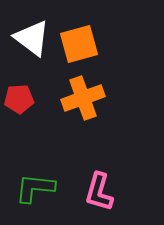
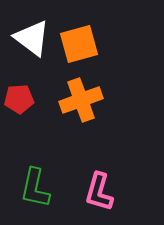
orange cross: moved 2 px left, 2 px down
green L-shape: rotated 84 degrees counterclockwise
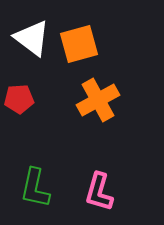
orange cross: moved 17 px right; rotated 9 degrees counterclockwise
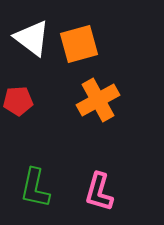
red pentagon: moved 1 px left, 2 px down
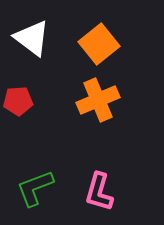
orange square: moved 20 px right; rotated 24 degrees counterclockwise
orange cross: rotated 6 degrees clockwise
green L-shape: rotated 57 degrees clockwise
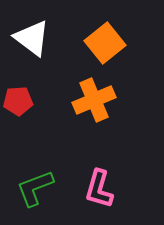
orange square: moved 6 px right, 1 px up
orange cross: moved 4 px left
pink L-shape: moved 3 px up
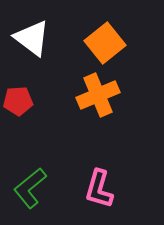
orange cross: moved 4 px right, 5 px up
green L-shape: moved 5 px left; rotated 18 degrees counterclockwise
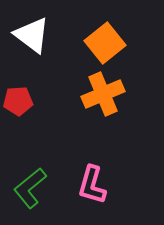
white triangle: moved 3 px up
orange cross: moved 5 px right, 1 px up
pink L-shape: moved 7 px left, 4 px up
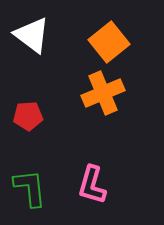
orange square: moved 4 px right, 1 px up
orange cross: moved 1 px up
red pentagon: moved 10 px right, 15 px down
green L-shape: rotated 123 degrees clockwise
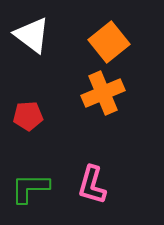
green L-shape: rotated 84 degrees counterclockwise
